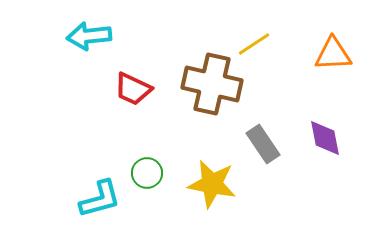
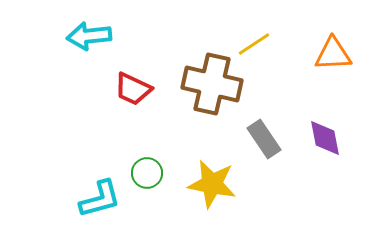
gray rectangle: moved 1 px right, 5 px up
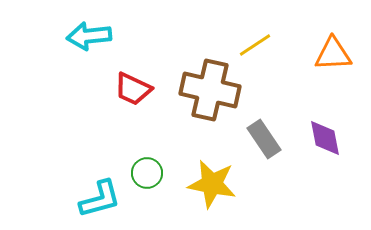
yellow line: moved 1 px right, 1 px down
brown cross: moved 2 px left, 6 px down
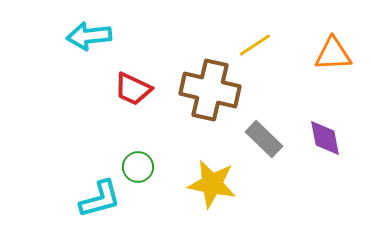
gray rectangle: rotated 12 degrees counterclockwise
green circle: moved 9 px left, 6 px up
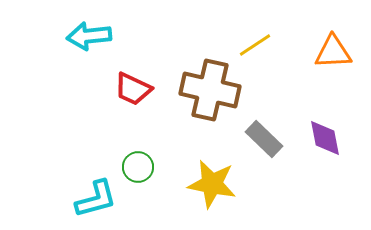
orange triangle: moved 2 px up
cyan L-shape: moved 4 px left
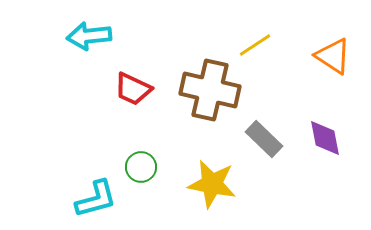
orange triangle: moved 4 px down; rotated 36 degrees clockwise
green circle: moved 3 px right
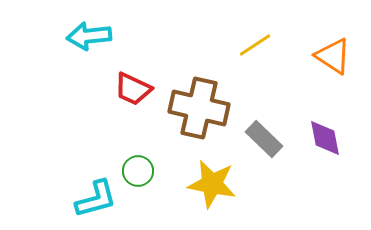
brown cross: moved 11 px left, 18 px down
green circle: moved 3 px left, 4 px down
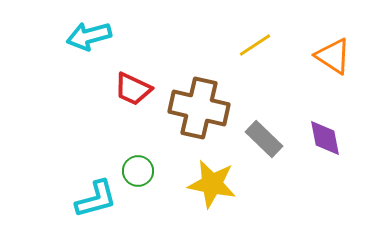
cyan arrow: rotated 9 degrees counterclockwise
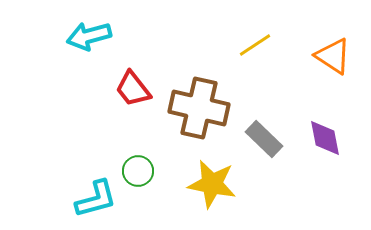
red trapezoid: rotated 27 degrees clockwise
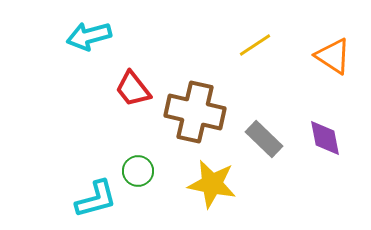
brown cross: moved 4 px left, 4 px down
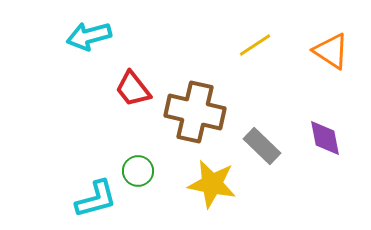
orange triangle: moved 2 px left, 5 px up
gray rectangle: moved 2 px left, 7 px down
